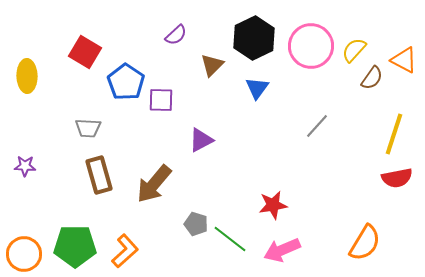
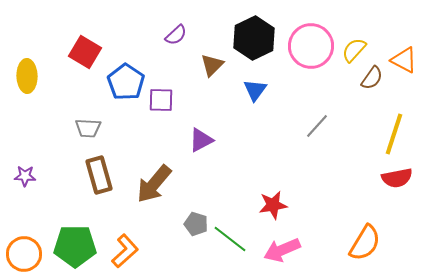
blue triangle: moved 2 px left, 2 px down
purple star: moved 10 px down
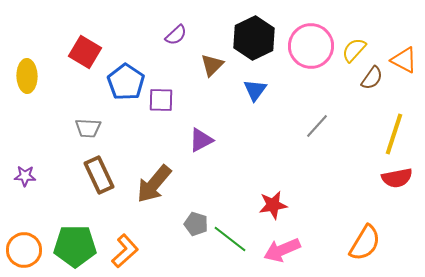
brown rectangle: rotated 9 degrees counterclockwise
orange circle: moved 4 px up
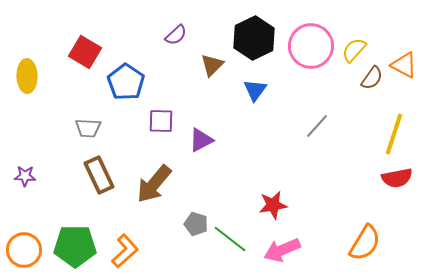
orange triangle: moved 5 px down
purple square: moved 21 px down
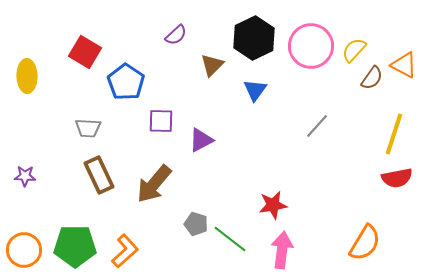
pink arrow: rotated 120 degrees clockwise
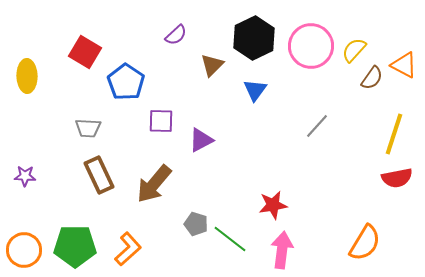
orange L-shape: moved 3 px right, 2 px up
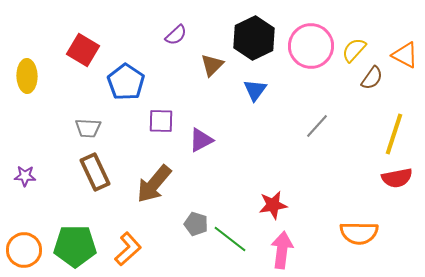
red square: moved 2 px left, 2 px up
orange triangle: moved 1 px right, 10 px up
brown rectangle: moved 4 px left, 3 px up
orange semicircle: moved 6 px left, 10 px up; rotated 60 degrees clockwise
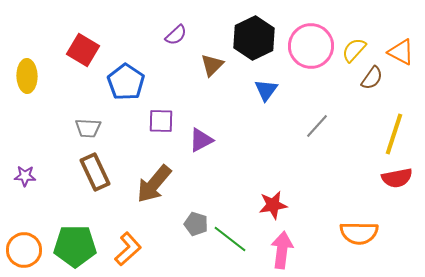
orange triangle: moved 4 px left, 3 px up
blue triangle: moved 11 px right
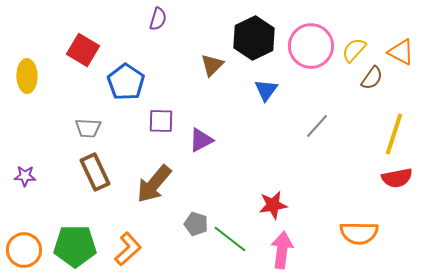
purple semicircle: moved 18 px left, 16 px up; rotated 30 degrees counterclockwise
